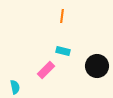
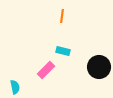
black circle: moved 2 px right, 1 px down
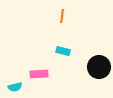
pink rectangle: moved 7 px left, 4 px down; rotated 42 degrees clockwise
cyan semicircle: rotated 88 degrees clockwise
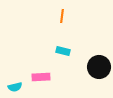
pink rectangle: moved 2 px right, 3 px down
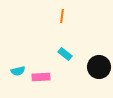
cyan rectangle: moved 2 px right, 3 px down; rotated 24 degrees clockwise
cyan semicircle: moved 3 px right, 16 px up
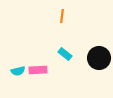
black circle: moved 9 px up
pink rectangle: moved 3 px left, 7 px up
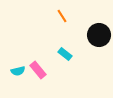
orange line: rotated 40 degrees counterclockwise
black circle: moved 23 px up
pink rectangle: rotated 54 degrees clockwise
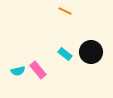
orange line: moved 3 px right, 5 px up; rotated 32 degrees counterclockwise
black circle: moved 8 px left, 17 px down
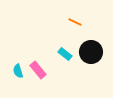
orange line: moved 10 px right, 11 px down
cyan semicircle: rotated 88 degrees clockwise
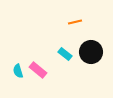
orange line: rotated 40 degrees counterclockwise
pink rectangle: rotated 12 degrees counterclockwise
